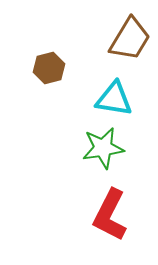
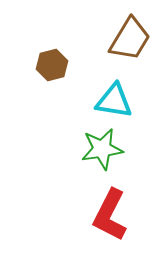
brown hexagon: moved 3 px right, 3 px up
cyan triangle: moved 2 px down
green star: moved 1 px left, 1 px down
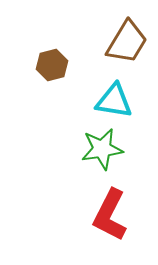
brown trapezoid: moved 3 px left, 3 px down
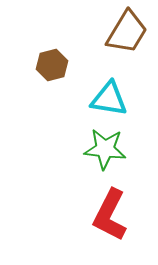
brown trapezoid: moved 10 px up
cyan triangle: moved 5 px left, 2 px up
green star: moved 3 px right; rotated 15 degrees clockwise
